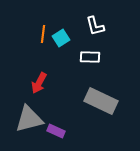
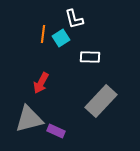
white L-shape: moved 21 px left, 7 px up
red arrow: moved 2 px right
gray rectangle: rotated 72 degrees counterclockwise
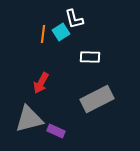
cyan square: moved 6 px up
gray rectangle: moved 4 px left, 2 px up; rotated 20 degrees clockwise
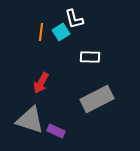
orange line: moved 2 px left, 2 px up
gray triangle: moved 1 px right, 1 px down; rotated 32 degrees clockwise
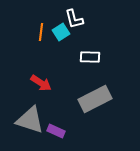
red arrow: rotated 85 degrees counterclockwise
gray rectangle: moved 2 px left
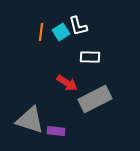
white L-shape: moved 4 px right, 7 px down
red arrow: moved 26 px right
purple rectangle: rotated 18 degrees counterclockwise
